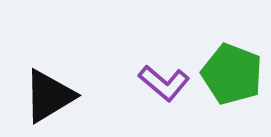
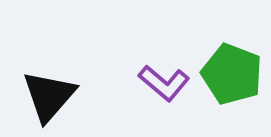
black triangle: rotated 18 degrees counterclockwise
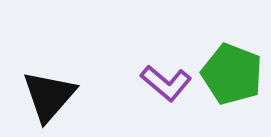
purple L-shape: moved 2 px right
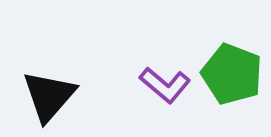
purple L-shape: moved 1 px left, 2 px down
